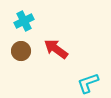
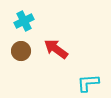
cyan L-shape: rotated 15 degrees clockwise
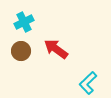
cyan cross: moved 1 px down
cyan L-shape: rotated 40 degrees counterclockwise
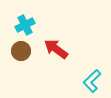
cyan cross: moved 1 px right, 3 px down
cyan L-shape: moved 4 px right, 2 px up
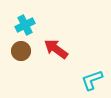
cyan L-shape: moved 1 px up; rotated 25 degrees clockwise
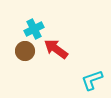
cyan cross: moved 9 px right, 4 px down
brown circle: moved 4 px right
